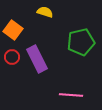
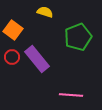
green pentagon: moved 3 px left, 5 px up; rotated 8 degrees counterclockwise
purple rectangle: rotated 12 degrees counterclockwise
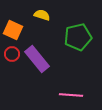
yellow semicircle: moved 3 px left, 3 px down
orange square: rotated 12 degrees counterclockwise
green pentagon: rotated 8 degrees clockwise
red circle: moved 3 px up
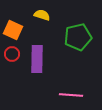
purple rectangle: rotated 40 degrees clockwise
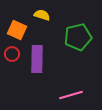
orange square: moved 4 px right
pink line: rotated 20 degrees counterclockwise
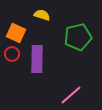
orange square: moved 1 px left, 3 px down
pink line: rotated 25 degrees counterclockwise
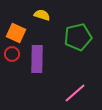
pink line: moved 4 px right, 2 px up
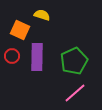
orange square: moved 4 px right, 3 px up
green pentagon: moved 4 px left, 24 px down; rotated 12 degrees counterclockwise
red circle: moved 2 px down
purple rectangle: moved 2 px up
